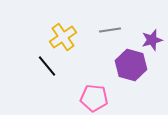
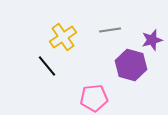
pink pentagon: rotated 12 degrees counterclockwise
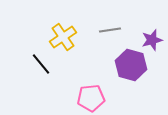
black line: moved 6 px left, 2 px up
pink pentagon: moved 3 px left
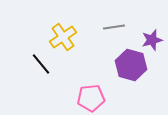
gray line: moved 4 px right, 3 px up
